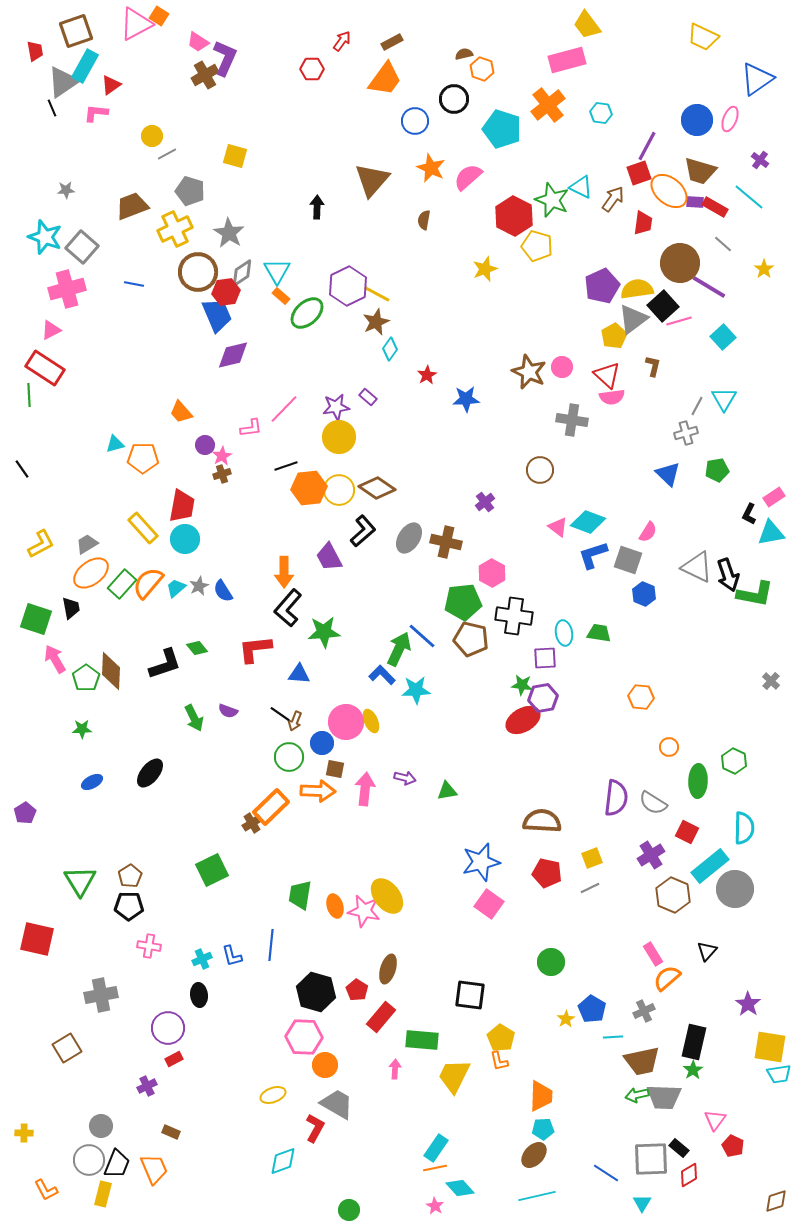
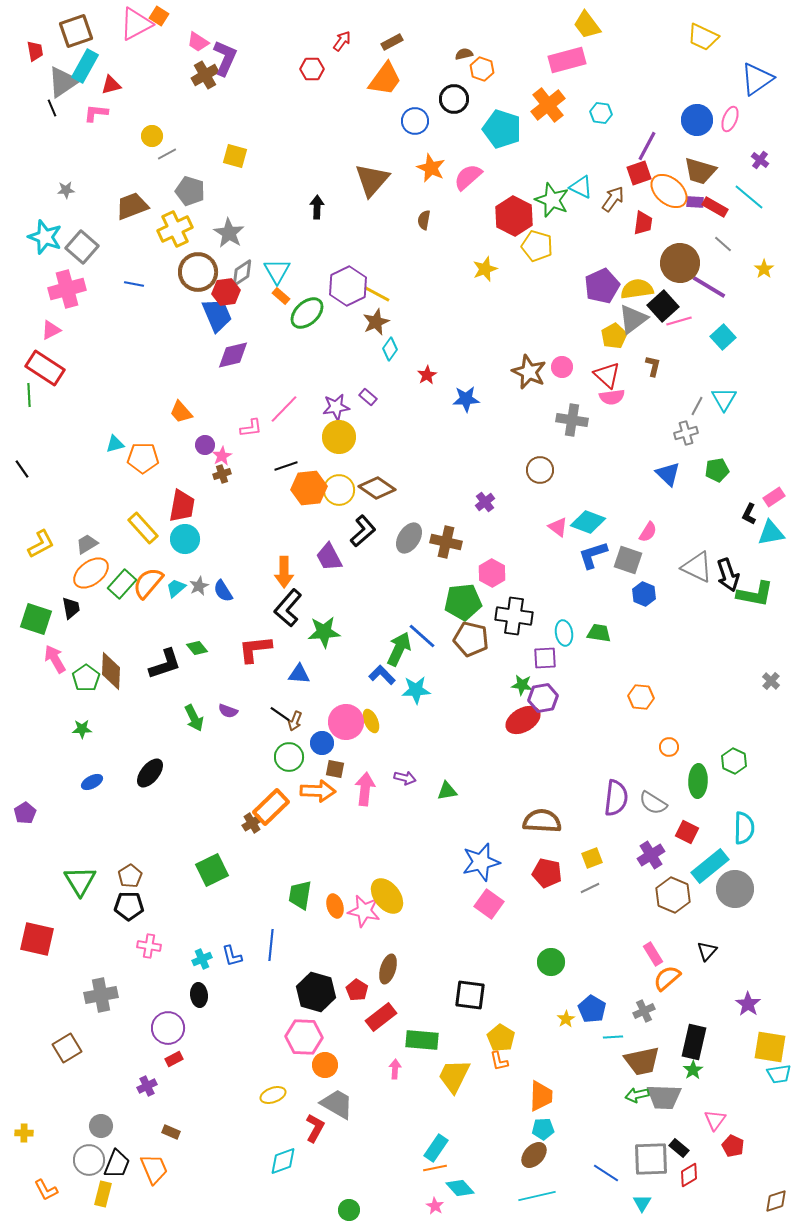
red triangle at (111, 85): rotated 20 degrees clockwise
red rectangle at (381, 1017): rotated 12 degrees clockwise
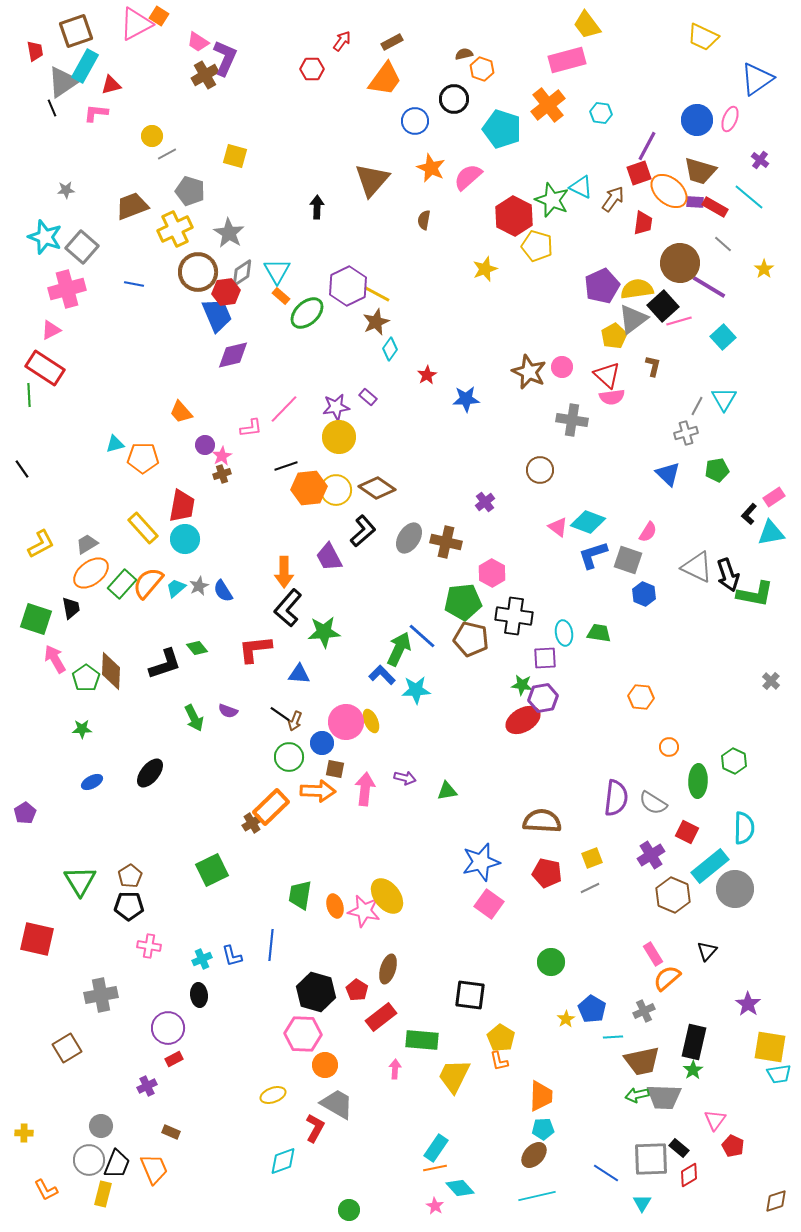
yellow circle at (339, 490): moved 3 px left
black L-shape at (749, 514): rotated 15 degrees clockwise
pink hexagon at (304, 1037): moved 1 px left, 3 px up
